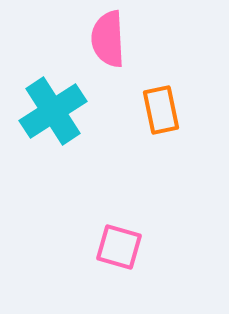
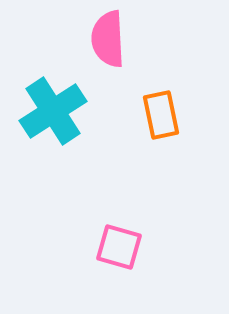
orange rectangle: moved 5 px down
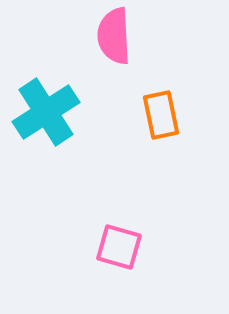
pink semicircle: moved 6 px right, 3 px up
cyan cross: moved 7 px left, 1 px down
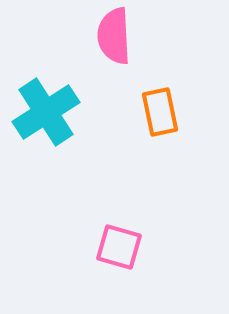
orange rectangle: moved 1 px left, 3 px up
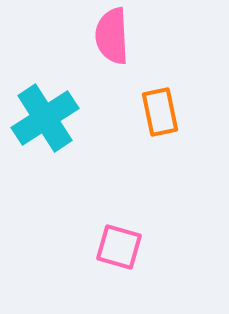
pink semicircle: moved 2 px left
cyan cross: moved 1 px left, 6 px down
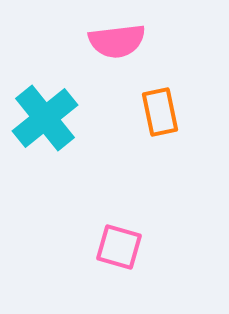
pink semicircle: moved 5 px right, 5 px down; rotated 94 degrees counterclockwise
cyan cross: rotated 6 degrees counterclockwise
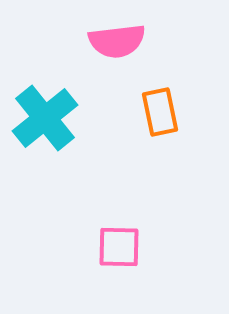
pink square: rotated 15 degrees counterclockwise
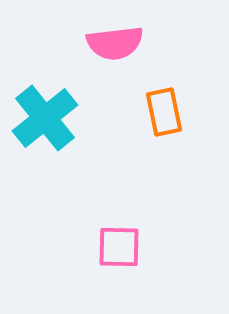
pink semicircle: moved 2 px left, 2 px down
orange rectangle: moved 4 px right
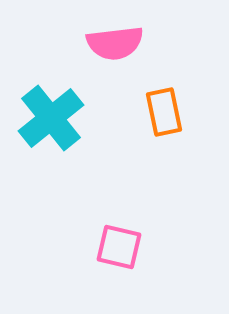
cyan cross: moved 6 px right
pink square: rotated 12 degrees clockwise
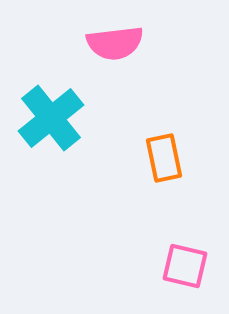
orange rectangle: moved 46 px down
pink square: moved 66 px right, 19 px down
